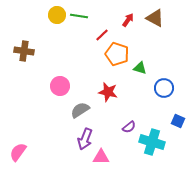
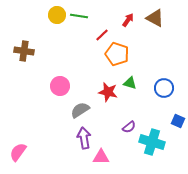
green triangle: moved 10 px left, 15 px down
purple arrow: moved 1 px left, 1 px up; rotated 150 degrees clockwise
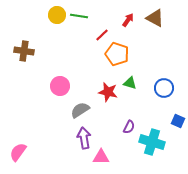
purple semicircle: rotated 24 degrees counterclockwise
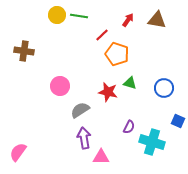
brown triangle: moved 2 px right, 2 px down; rotated 18 degrees counterclockwise
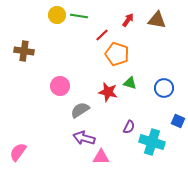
purple arrow: rotated 65 degrees counterclockwise
